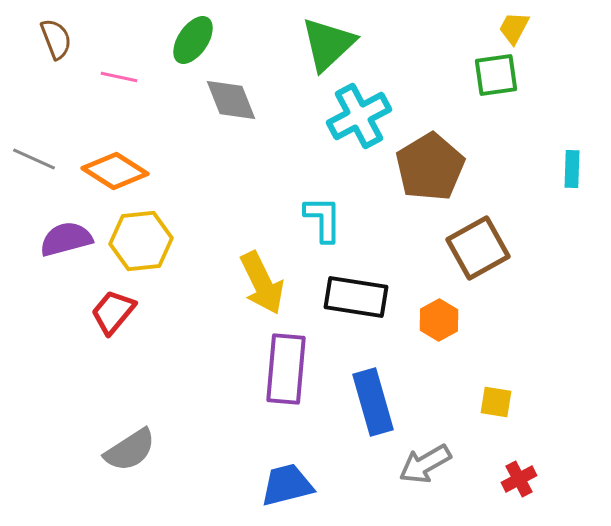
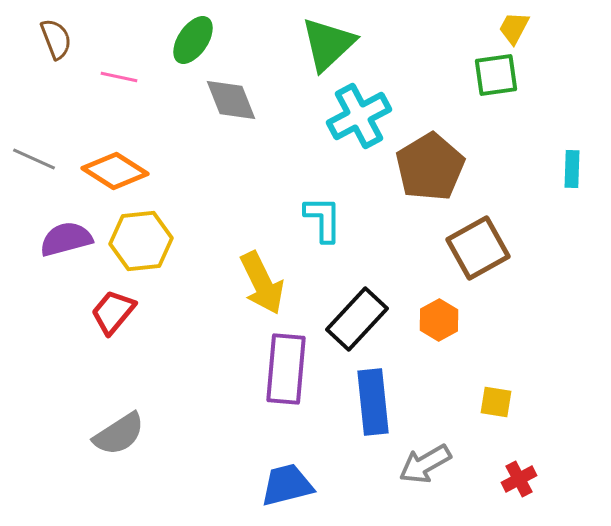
black rectangle: moved 1 px right, 22 px down; rotated 56 degrees counterclockwise
blue rectangle: rotated 10 degrees clockwise
gray semicircle: moved 11 px left, 16 px up
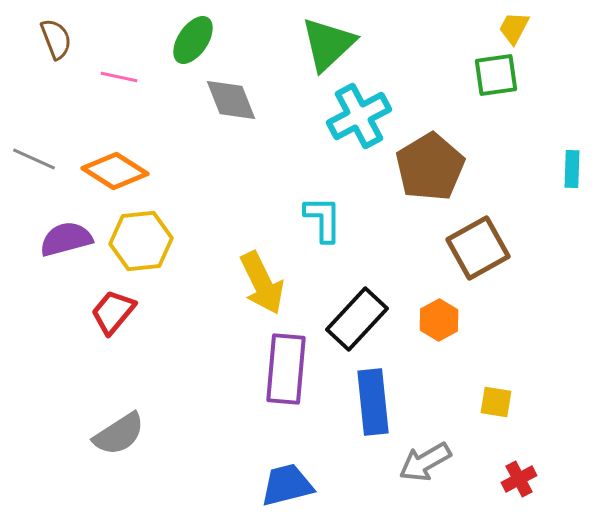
gray arrow: moved 2 px up
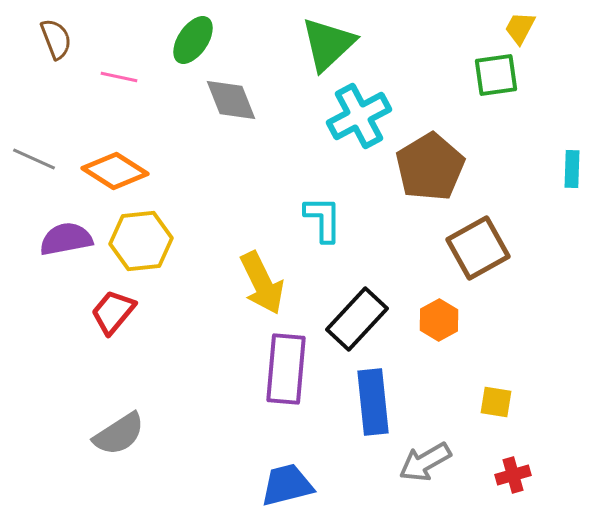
yellow trapezoid: moved 6 px right
purple semicircle: rotated 4 degrees clockwise
red cross: moved 6 px left, 4 px up; rotated 12 degrees clockwise
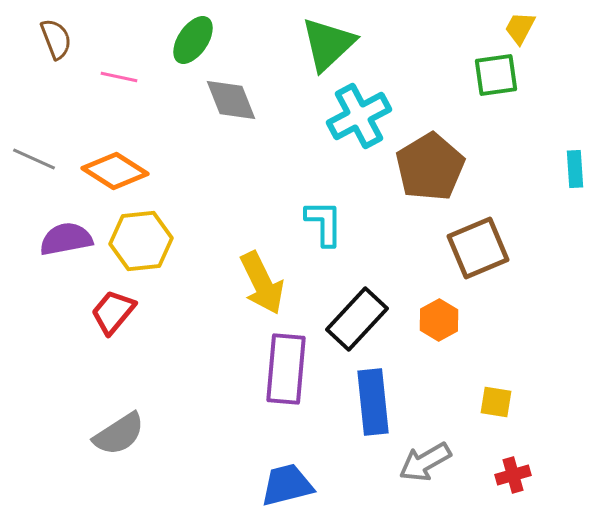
cyan rectangle: moved 3 px right; rotated 6 degrees counterclockwise
cyan L-shape: moved 1 px right, 4 px down
brown square: rotated 6 degrees clockwise
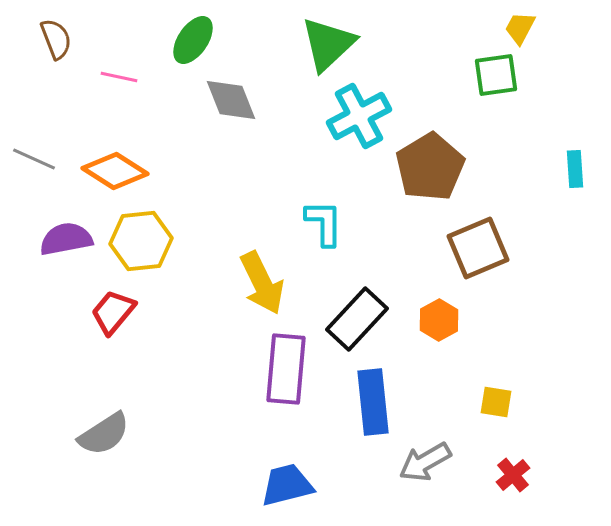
gray semicircle: moved 15 px left
red cross: rotated 24 degrees counterclockwise
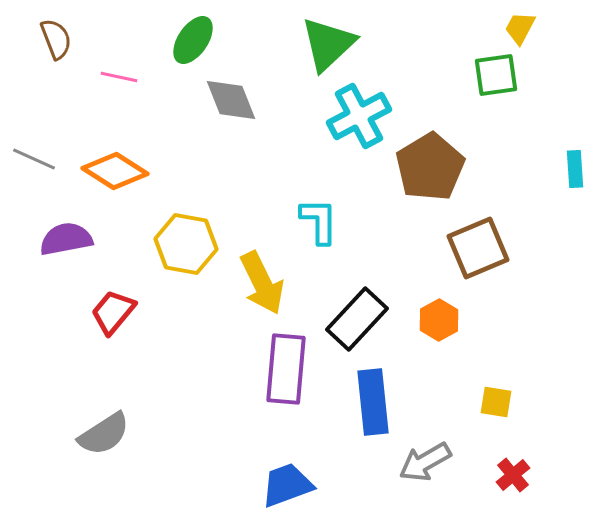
cyan L-shape: moved 5 px left, 2 px up
yellow hexagon: moved 45 px right, 3 px down; rotated 16 degrees clockwise
blue trapezoid: rotated 6 degrees counterclockwise
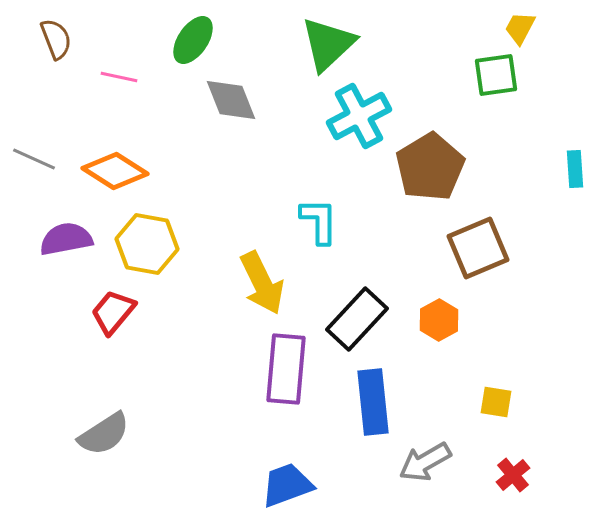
yellow hexagon: moved 39 px left
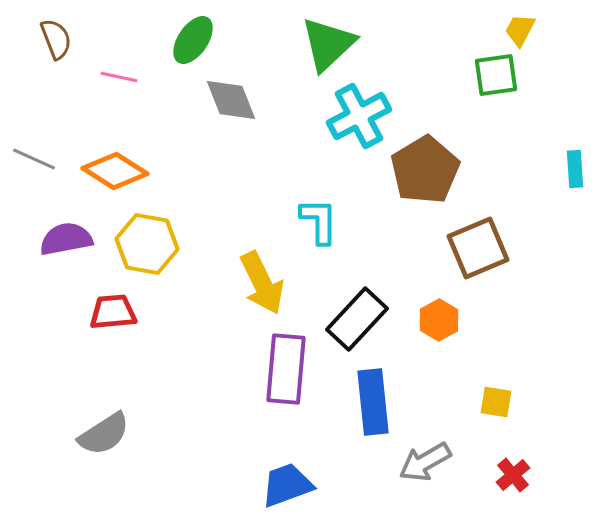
yellow trapezoid: moved 2 px down
brown pentagon: moved 5 px left, 3 px down
red trapezoid: rotated 45 degrees clockwise
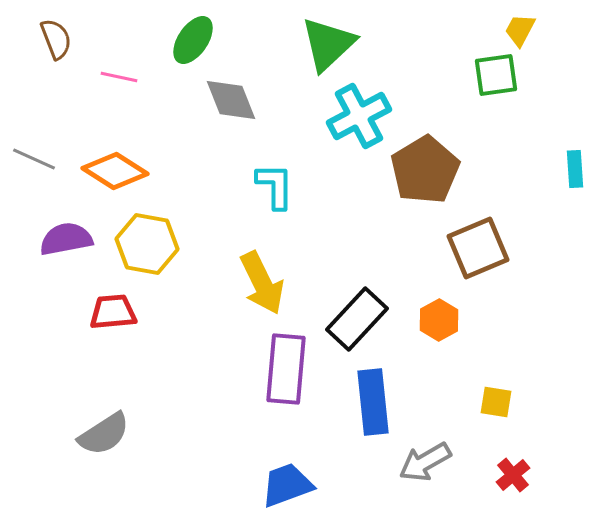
cyan L-shape: moved 44 px left, 35 px up
